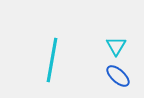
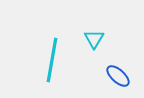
cyan triangle: moved 22 px left, 7 px up
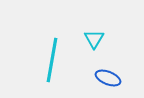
blue ellipse: moved 10 px left, 2 px down; rotated 20 degrees counterclockwise
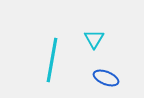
blue ellipse: moved 2 px left
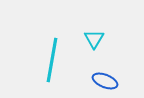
blue ellipse: moved 1 px left, 3 px down
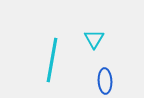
blue ellipse: rotated 65 degrees clockwise
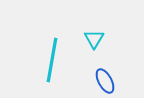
blue ellipse: rotated 25 degrees counterclockwise
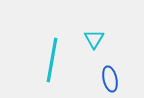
blue ellipse: moved 5 px right, 2 px up; rotated 15 degrees clockwise
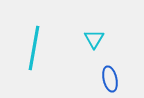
cyan line: moved 18 px left, 12 px up
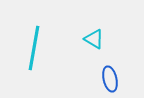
cyan triangle: rotated 30 degrees counterclockwise
